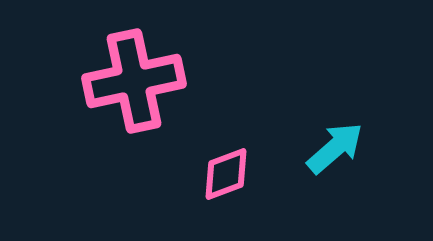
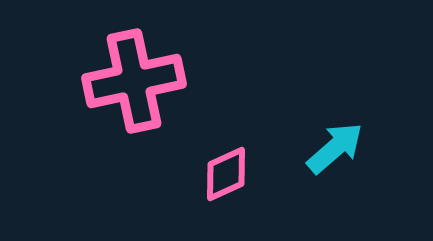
pink diamond: rotated 4 degrees counterclockwise
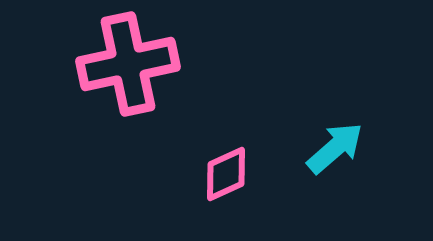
pink cross: moved 6 px left, 17 px up
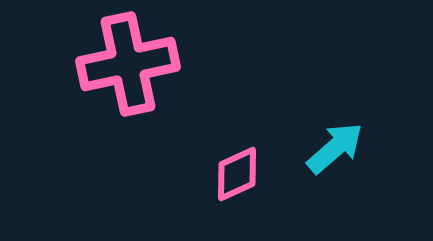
pink diamond: moved 11 px right
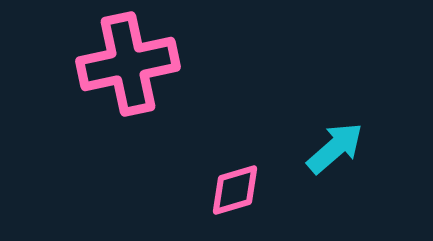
pink diamond: moved 2 px left, 16 px down; rotated 8 degrees clockwise
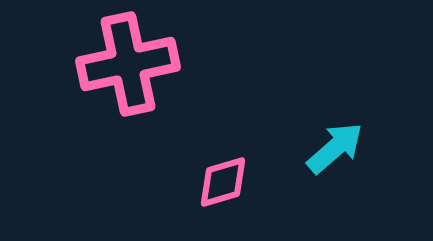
pink diamond: moved 12 px left, 8 px up
